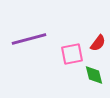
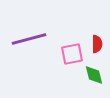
red semicircle: moved 1 px left, 1 px down; rotated 36 degrees counterclockwise
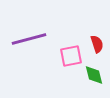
red semicircle: rotated 18 degrees counterclockwise
pink square: moved 1 px left, 2 px down
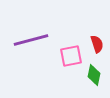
purple line: moved 2 px right, 1 px down
green diamond: rotated 25 degrees clockwise
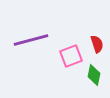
pink square: rotated 10 degrees counterclockwise
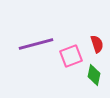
purple line: moved 5 px right, 4 px down
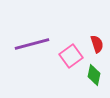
purple line: moved 4 px left
pink square: rotated 15 degrees counterclockwise
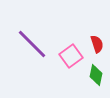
purple line: rotated 60 degrees clockwise
green diamond: moved 2 px right
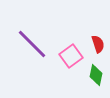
red semicircle: moved 1 px right
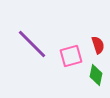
red semicircle: moved 1 px down
pink square: rotated 20 degrees clockwise
